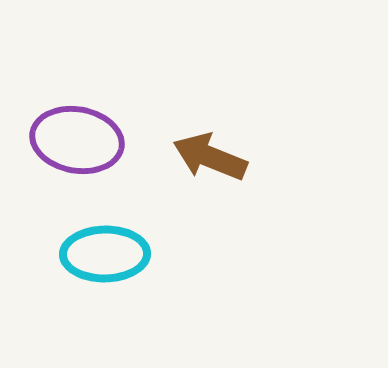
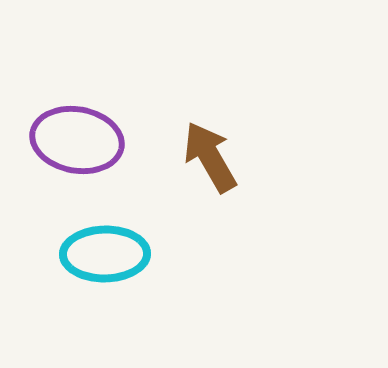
brown arrow: rotated 38 degrees clockwise
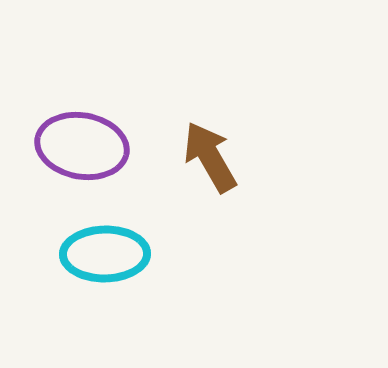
purple ellipse: moved 5 px right, 6 px down
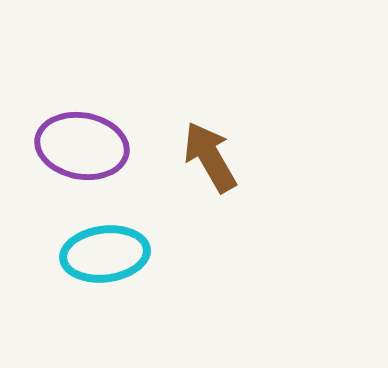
cyan ellipse: rotated 6 degrees counterclockwise
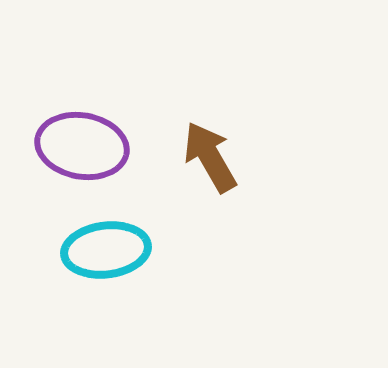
cyan ellipse: moved 1 px right, 4 px up
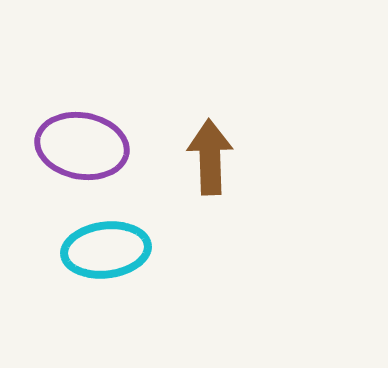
brown arrow: rotated 28 degrees clockwise
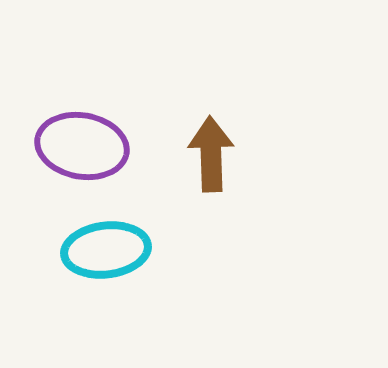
brown arrow: moved 1 px right, 3 px up
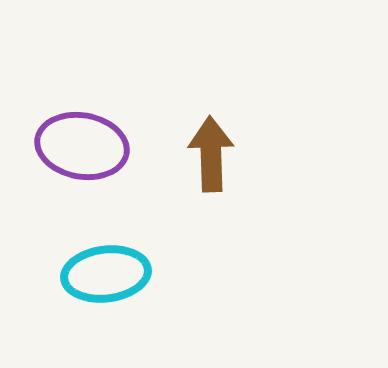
cyan ellipse: moved 24 px down
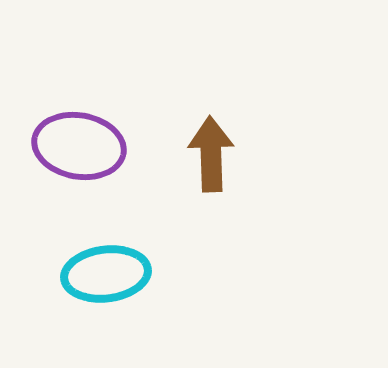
purple ellipse: moved 3 px left
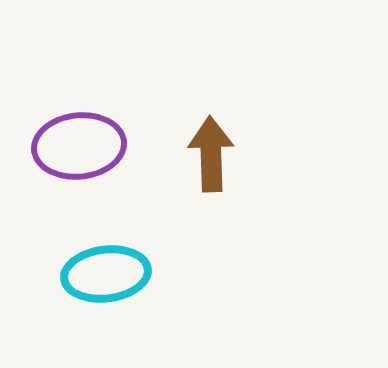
purple ellipse: rotated 16 degrees counterclockwise
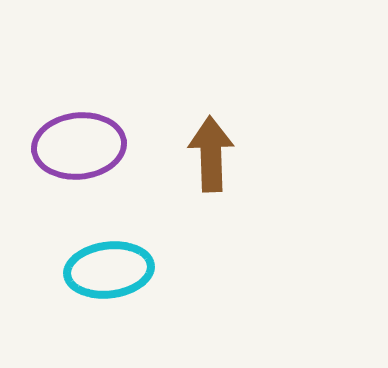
cyan ellipse: moved 3 px right, 4 px up
